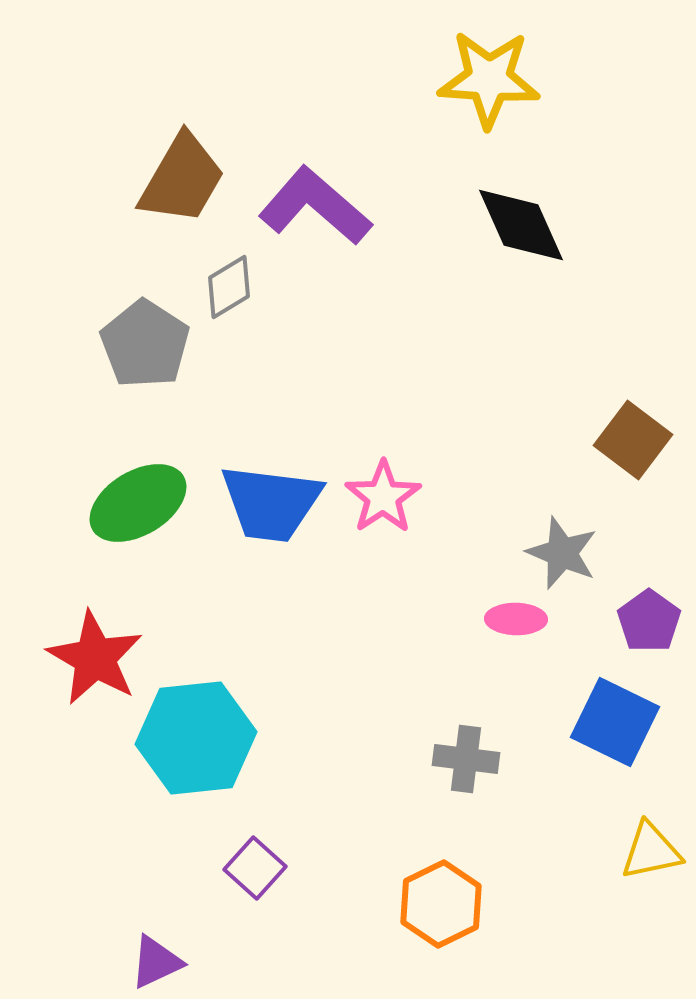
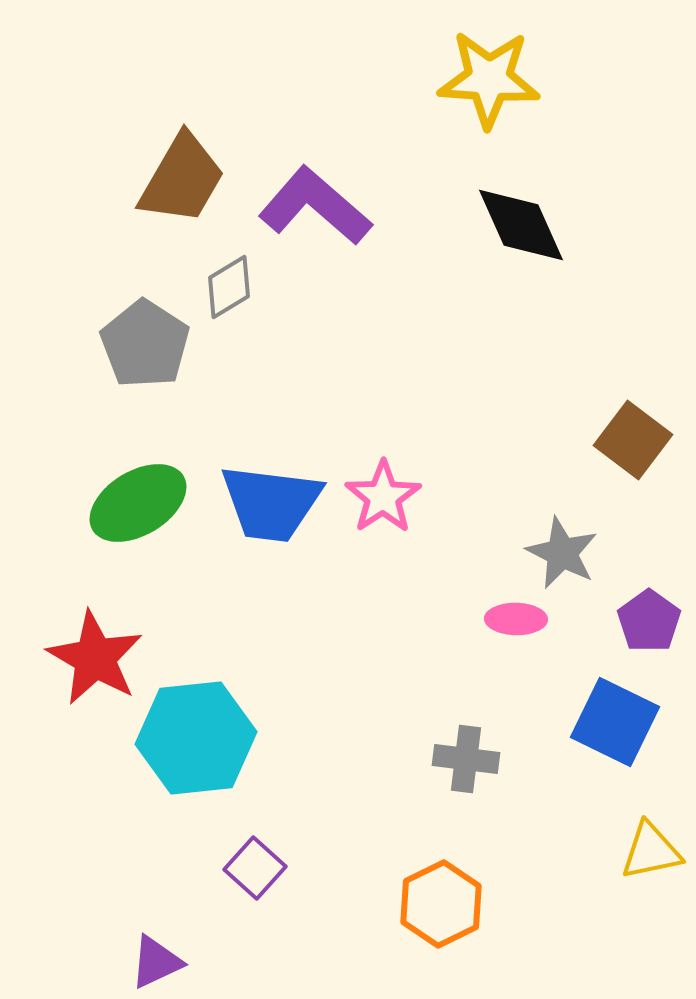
gray star: rotated 4 degrees clockwise
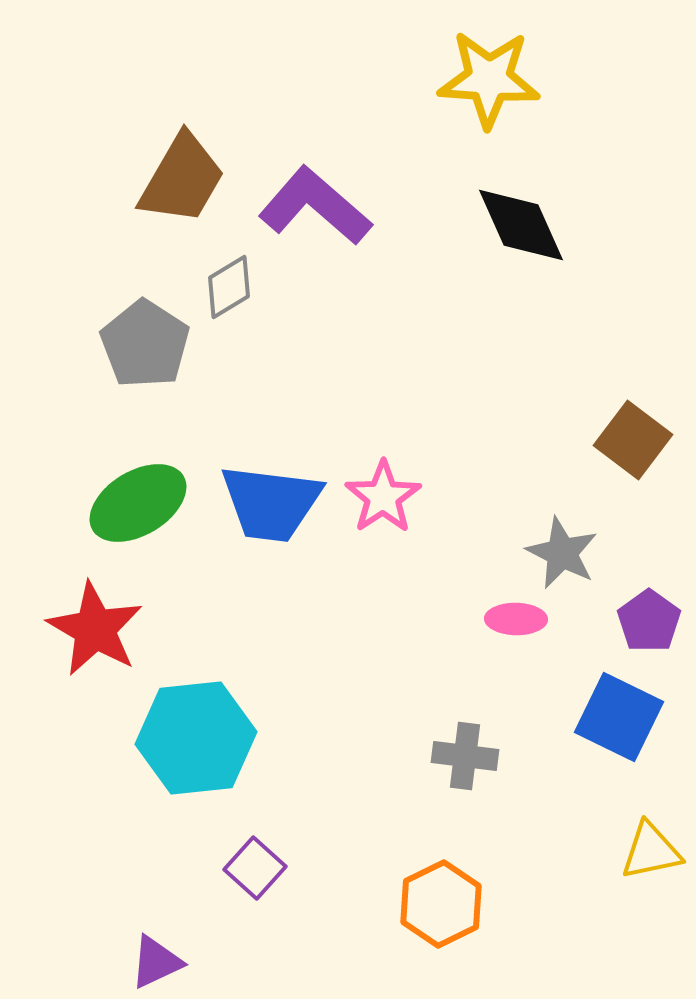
red star: moved 29 px up
blue square: moved 4 px right, 5 px up
gray cross: moved 1 px left, 3 px up
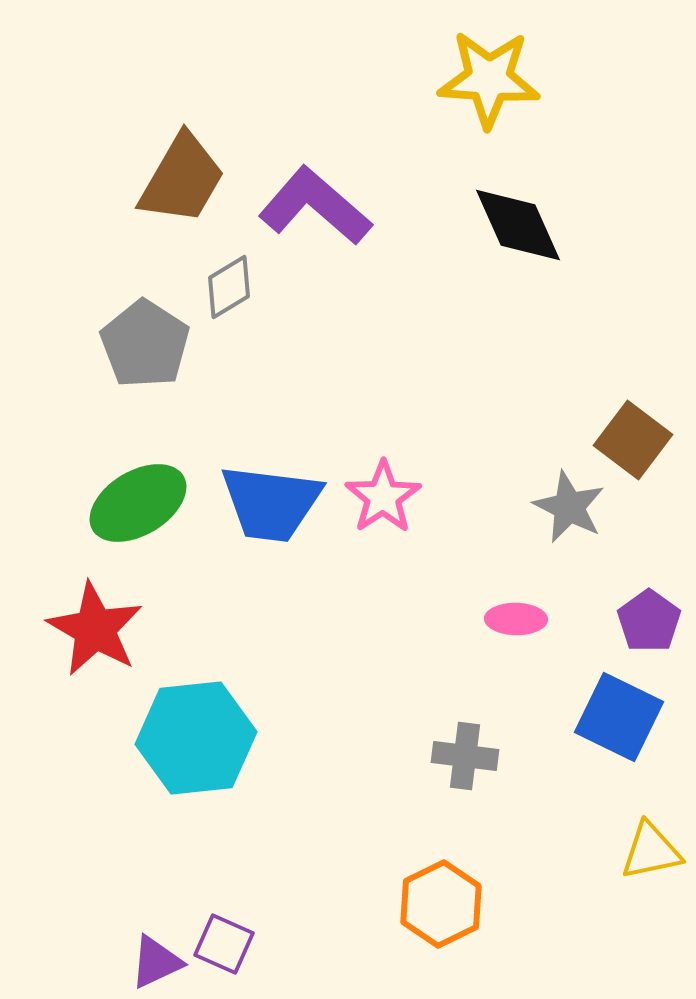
black diamond: moved 3 px left
gray star: moved 7 px right, 46 px up
purple square: moved 31 px left, 76 px down; rotated 18 degrees counterclockwise
